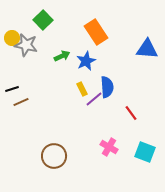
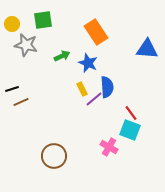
green square: rotated 36 degrees clockwise
yellow circle: moved 14 px up
blue star: moved 2 px right, 2 px down; rotated 24 degrees counterclockwise
cyan square: moved 15 px left, 22 px up
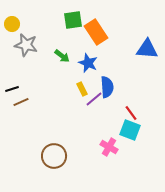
green square: moved 30 px right
green arrow: rotated 63 degrees clockwise
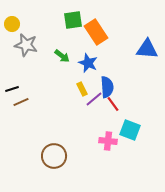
red line: moved 18 px left, 9 px up
pink cross: moved 1 px left, 6 px up; rotated 24 degrees counterclockwise
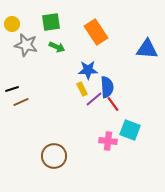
green square: moved 22 px left, 2 px down
green arrow: moved 5 px left, 9 px up; rotated 14 degrees counterclockwise
blue star: moved 7 px down; rotated 24 degrees counterclockwise
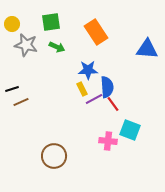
purple line: rotated 12 degrees clockwise
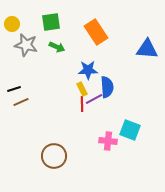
black line: moved 2 px right
red line: moved 31 px left; rotated 35 degrees clockwise
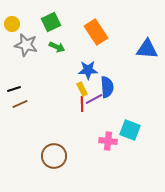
green square: rotated 18 degrees counterclockwise
brown line: moved 1 px left, 2 px down
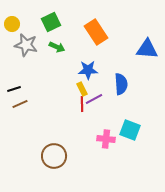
blue semicircle: moved 14 px right, 3 px up
pink cross: moved 2 px left, 2 px up
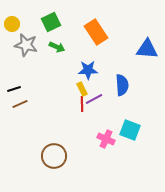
blue semicircle: moved 1 px right, 1 px down
pink cross: rotated 18 degrees clockwise
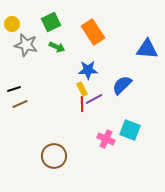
orange rectangle: moved 3 px left
blue semicircle: rotated 130 degrees counterclockwise
